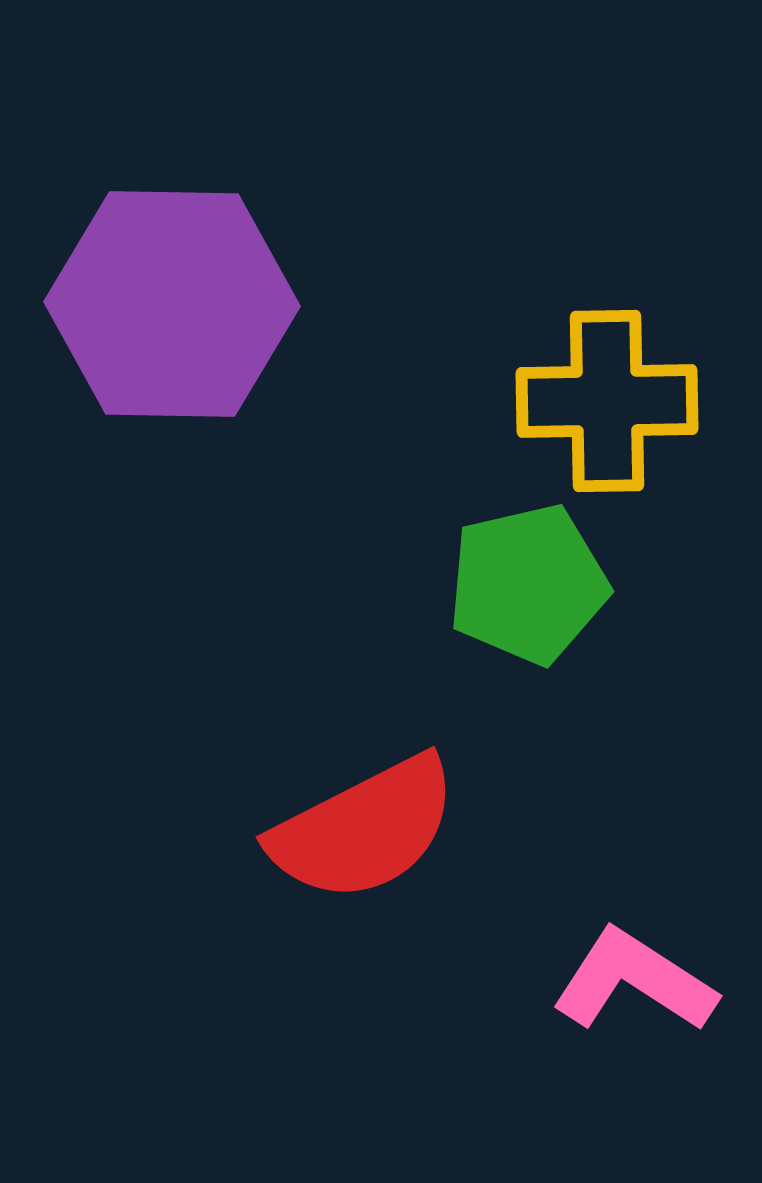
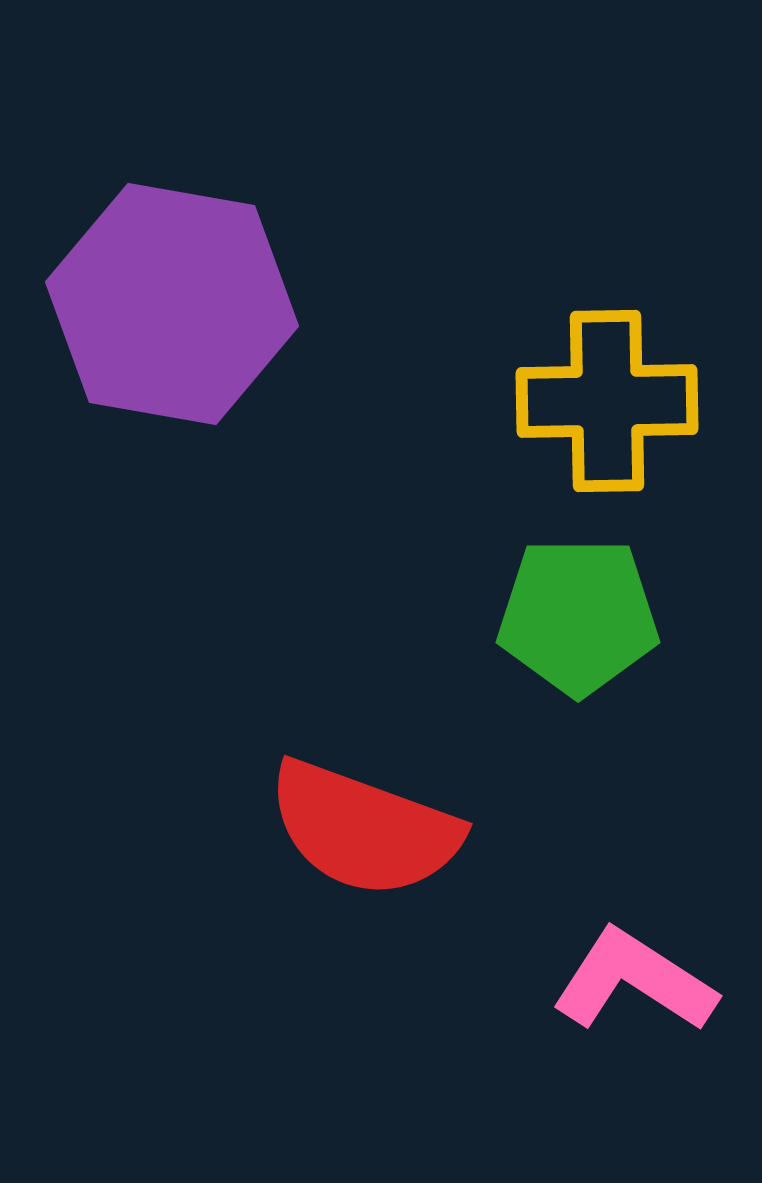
purple hexagon: rotated 9 degrees clockwise
green pentagon: moved 50 px right, 32 px down; rotated 13 degrees clockwise
red semicircle: rotated 47 degrees clockwise
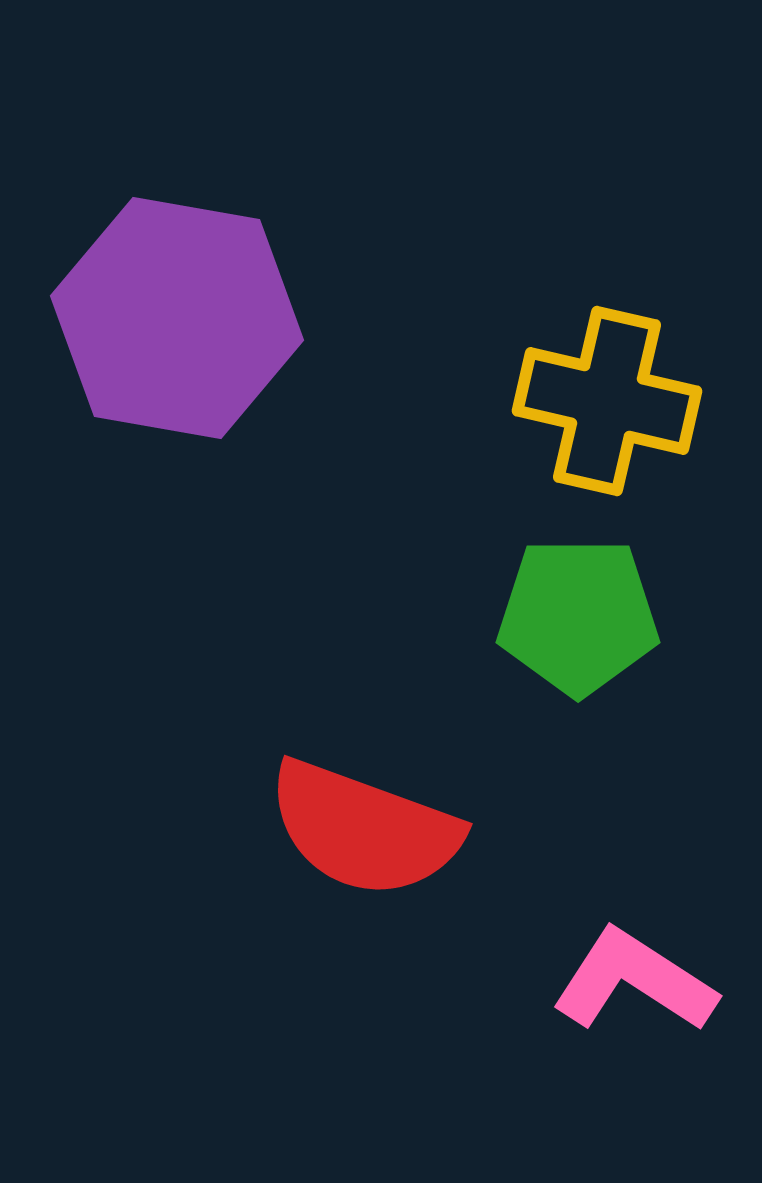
purple hexagon: moved 5 px right, 14 px down
yellow cross: rotated 14 degrees clockwise
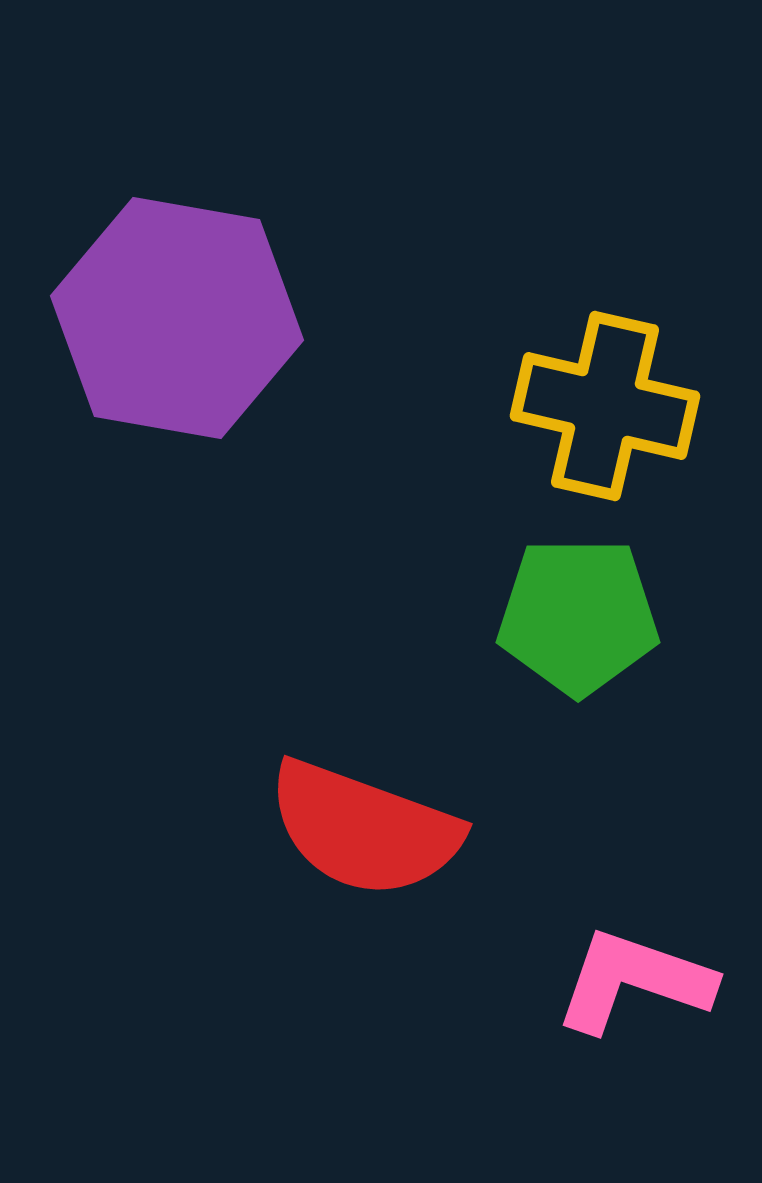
yellow cross: moved 2 px left, 5 px down
pink L-shape: rotated 14 degrees counterclockwise
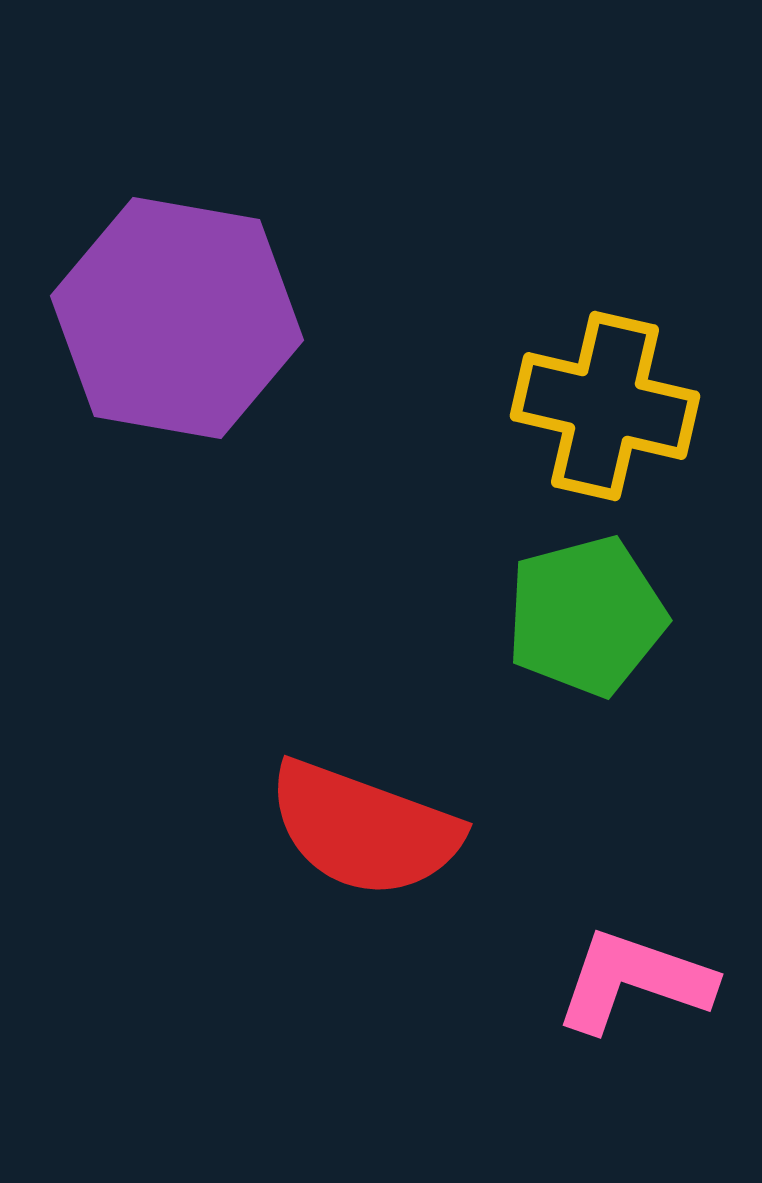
green pentagon: moved 8 px right; rotated 15 degrees counterclockwise
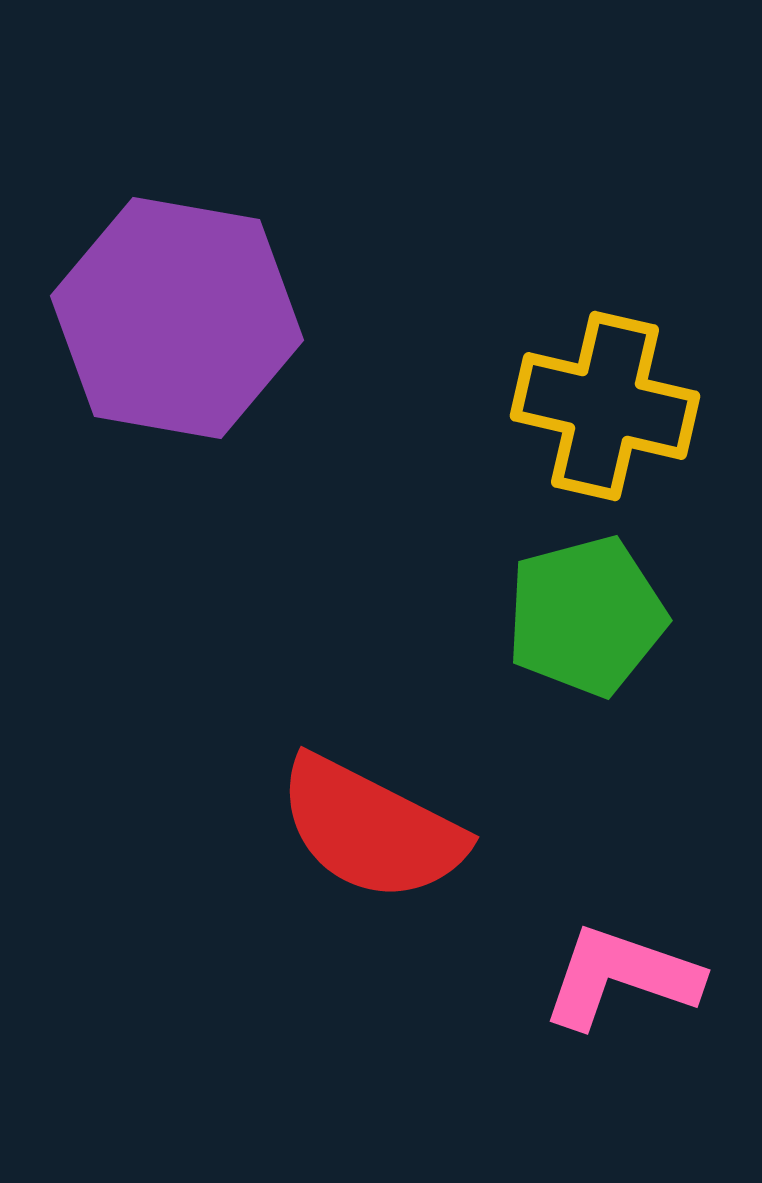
red semicircle: moved 7 px right; rotated 7 degrees clockwise
pink L-shape: moved 13 px left, 4 px up
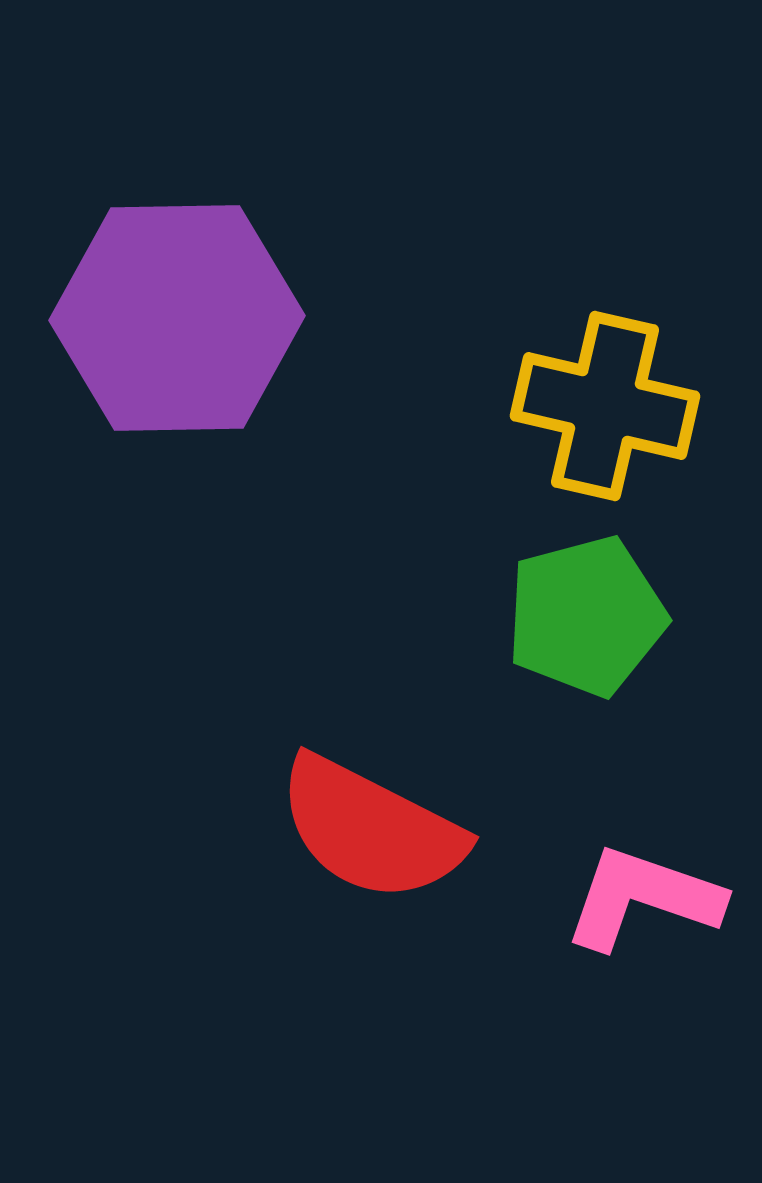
purple hexagon: rotated 11 degrees counterclockwise
pink L-shape: moved 22 px right, 79 px up
